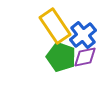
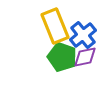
yellow rectangle: rotated 12 degrees clockwise
green pentagon: moved 1 px right
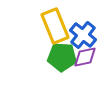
blue cross: rotated 12 degrees counterclockwise
green pentagon: rotated 16 degrees counterclockwise
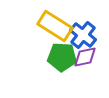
yellow rectangle: rotated 36 degrees counterclockwise
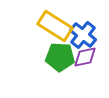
green pentagon: moved 2 px left
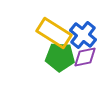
yellow rectangle: moved 1 px left, 7 px down
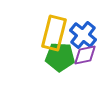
yellow rectangle: rotated 72 degrees clockwise
purple diamond: moved 2 px up
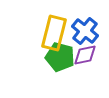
blue cross: moved 2 px right, 4 px up
green pentagon: rotated 12 degrees clockwise
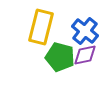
yellow rectangle: moved 13 px left, 6 px up
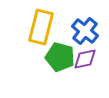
purple diamond: moved 4 px down
